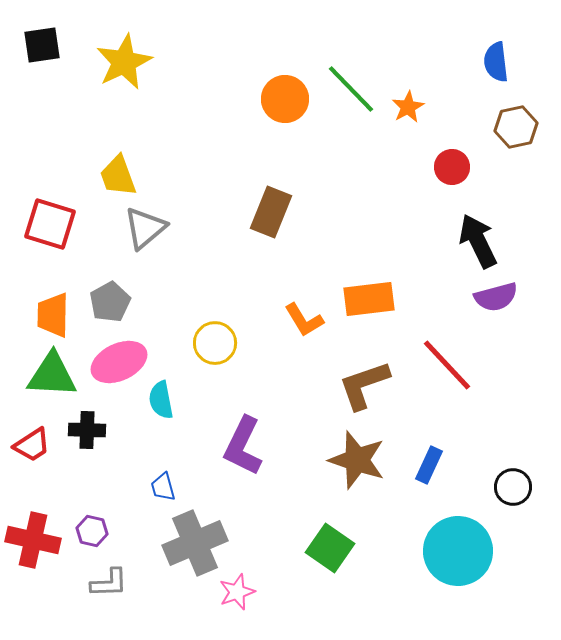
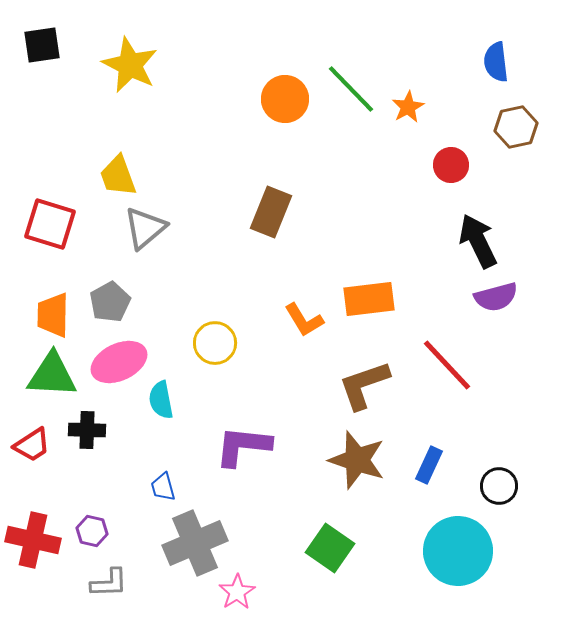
yellow star: moved 6 px right, 3 px down; rotated 20 degrees counterclockwise
red circle: moved 1 px left, 2 px up
purple L-shape: rotated 70 degrees clockwise
black circle: moved 14 px left, 1 px up
pink star: rotated 12 degrees counterclockwise
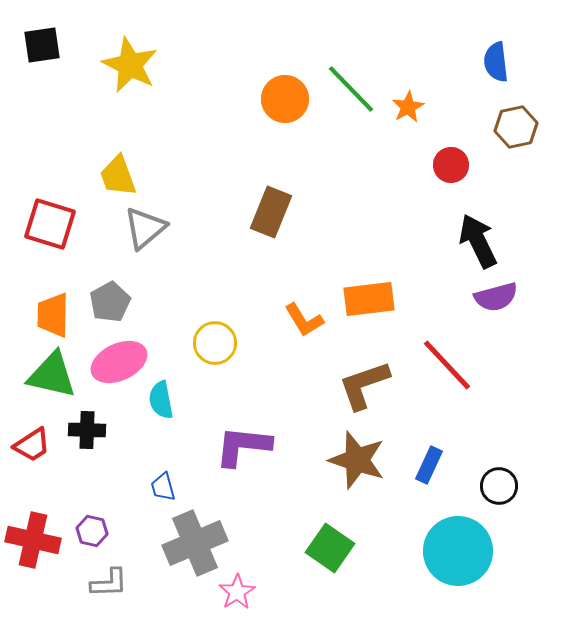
green triangle: rotated 10 degrees clockwise
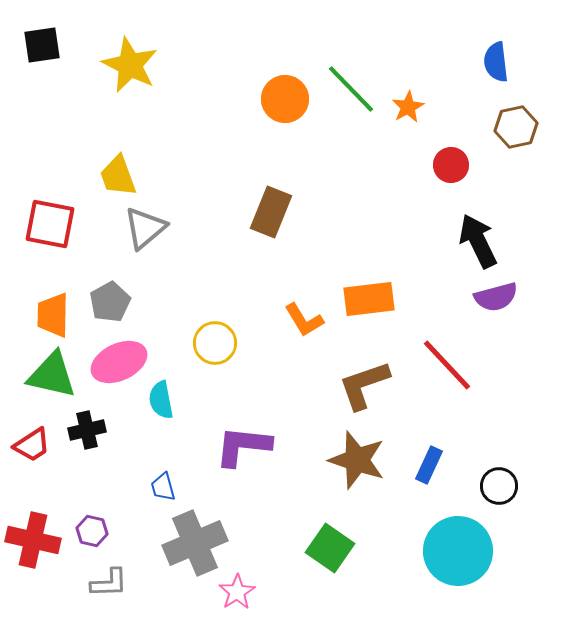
red square: rotated 6 degrees counterclockwise
black cross: rotated 15 degrees counterclockwise
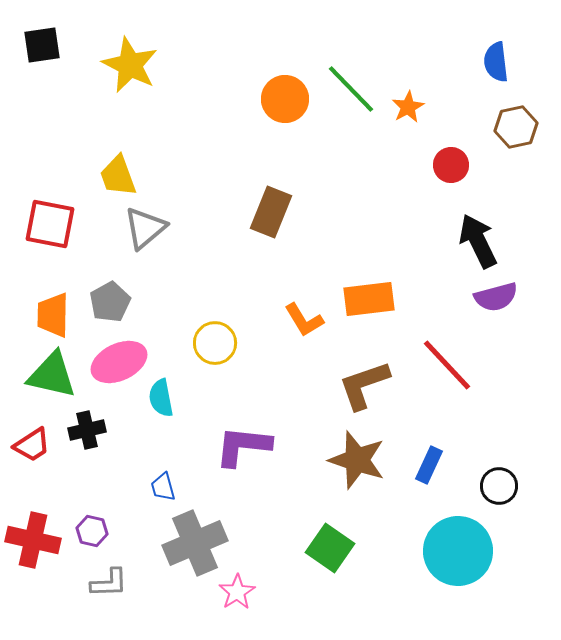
cyan semicircle: moved 2 px up
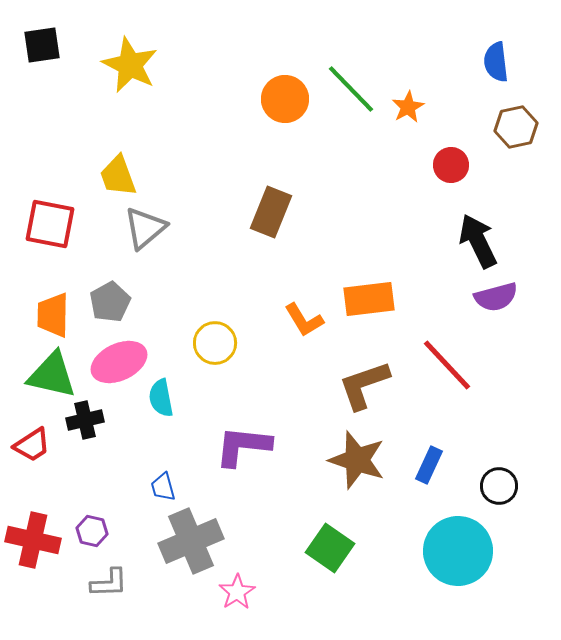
black cross: moved 2 px left, 10 px up
gray cross: moved 4 px left, 2 px up
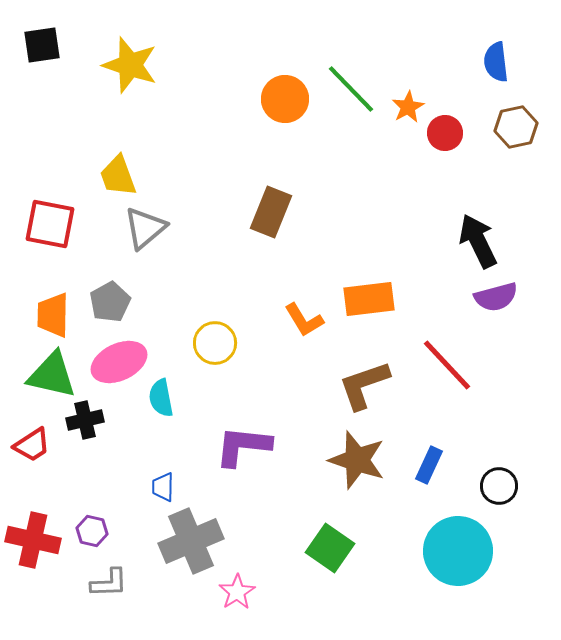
yellow star: rotated 8 degrees counterclockwise
red circle: moved 6 px left, 32 px up
blue trapezoid: rotated 16 degrees clockwise
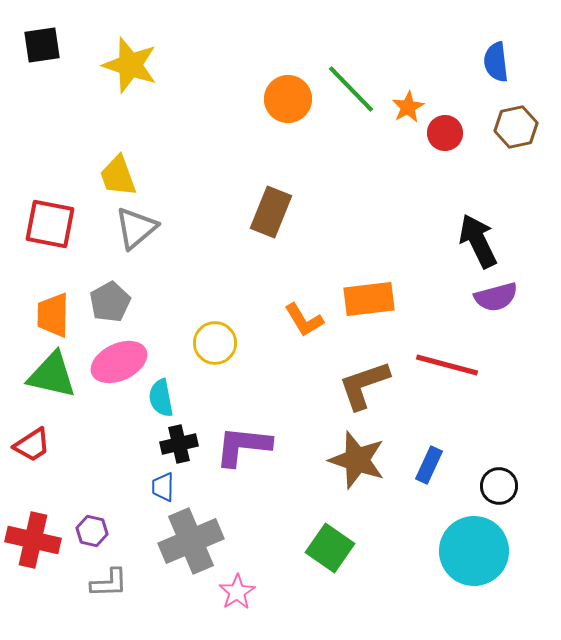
orange circle: moved 3 px right
gray triangle: moved 9 px left
red line: rotated 32 degrees counterclockwise
black cross: moved 94 px right, 24 px down
cyan circle: moved 16 px right
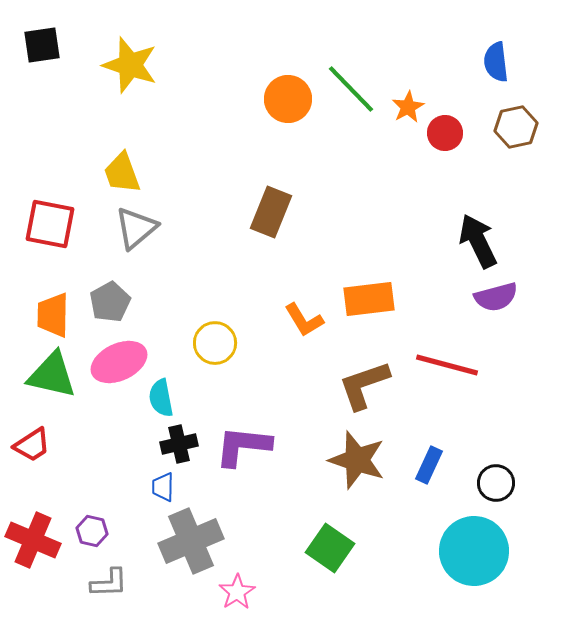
yellow trapezoid: moved 4 px right, 3 px up
black circle: moved 3 px left, 3 px up
red cross: rotated 10 degrees clockwise
